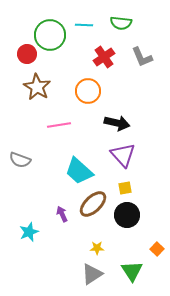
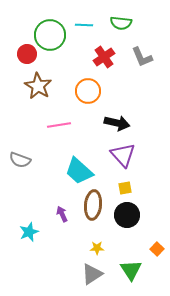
brown star: moved 1 px right, 1 px up
brown ellipse: moved 1 px down; rotated 40 degrees counterclockwise
green triangle: moved 1 px left, 1 px up
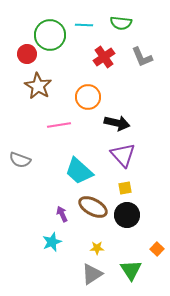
orange circle: moved 6 px down
brown ellipse: moved 2 px down; rotated 68 degrees counterclockwise
cyan star: moved 23 px right, 10 px down
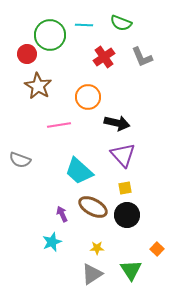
green semicircle: rotated 15 degrees clockwise
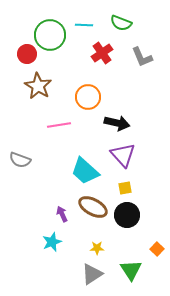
red cross: moved 2 px left, 4 px up
cyan trapezoid: moved 6 px right
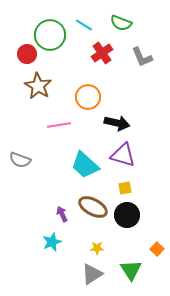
cyan line: rotated 30 degrees clockwise
purple triangle: rotated 32 degrees counterclockwise
cyan trapezoid: moved 6 px up
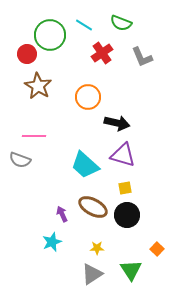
pink line: moved 25 px left, 11 px down; rotated 10 degrees clockwise
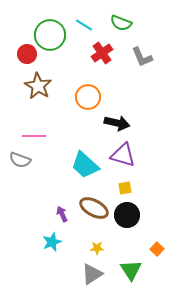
brown ellipse: moved 1 px right, 1 px down
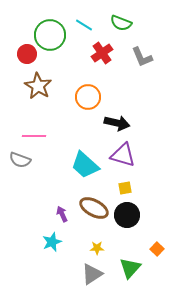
green triangle: moved 1 px left, 2 px up; rotated 15 degrees clockwise
